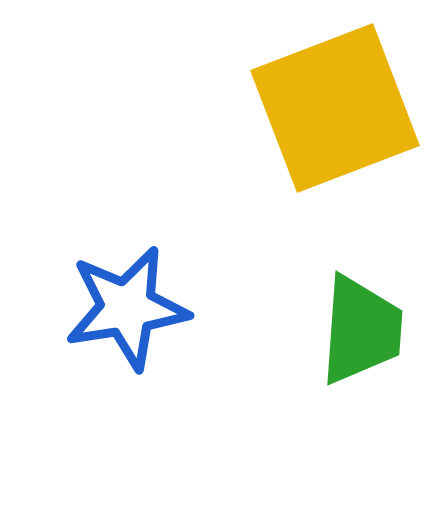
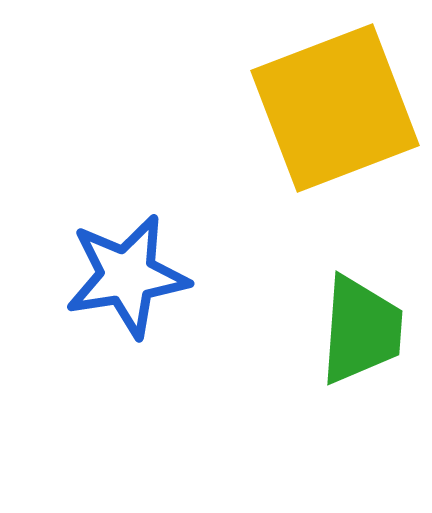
blue star: moved 32 px up
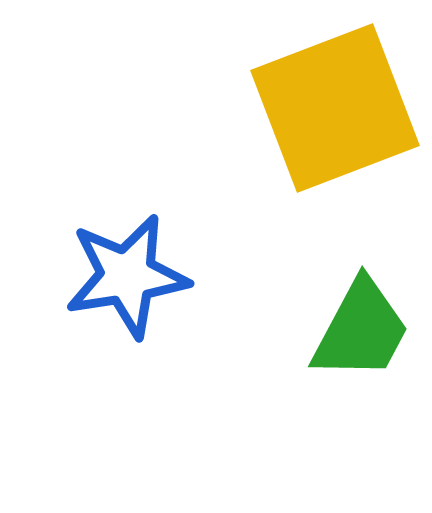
green trapezoid: rotated 24 degrees clockwise
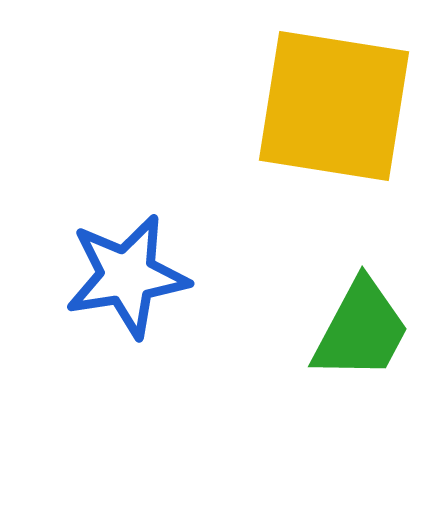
yellow square: moved 1 px left, 2 px up; rotated 30 degrees clockwise
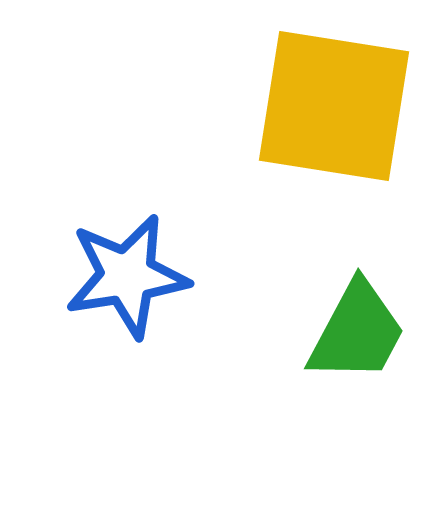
green trapezoid: moved 4 px left, 2 px down
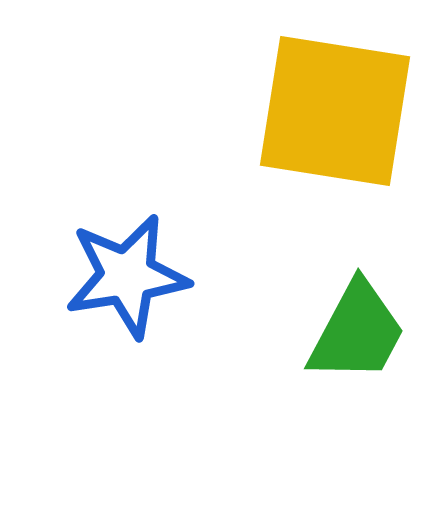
yellow square: moved 1 px right, 5 px down
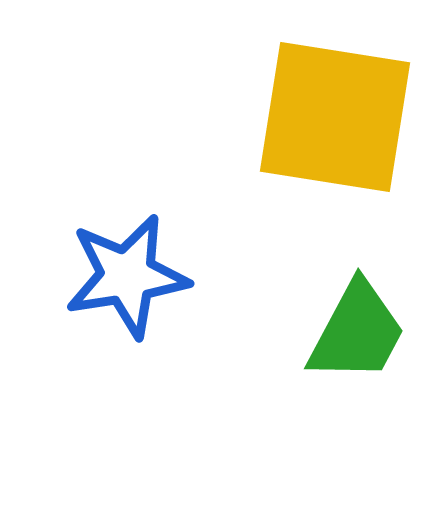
yellow square: moved 6 px down
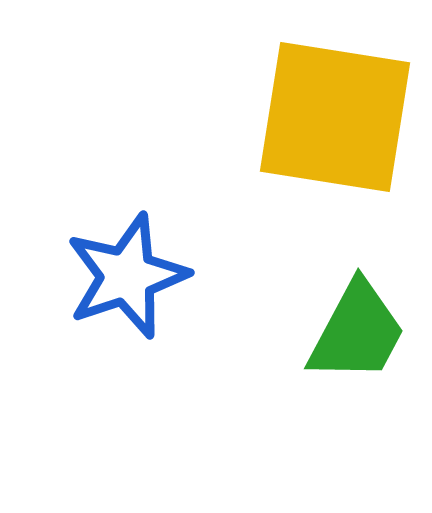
blue star: rotated 10 degrees counterclockwise
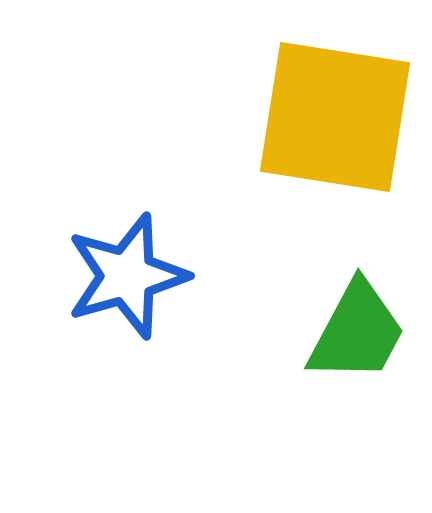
blue star: rotated 3 degrees clockwise
